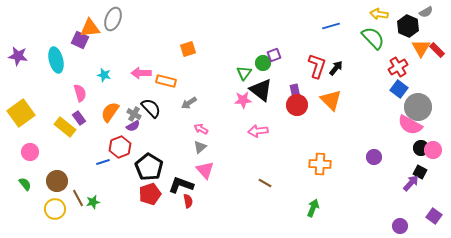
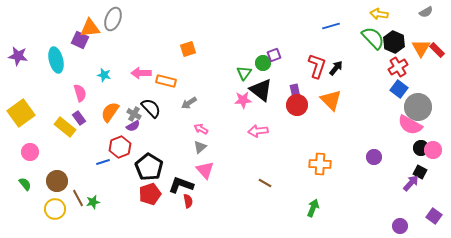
black hexagon at (408, 26): moved 14 px left, 16 px down
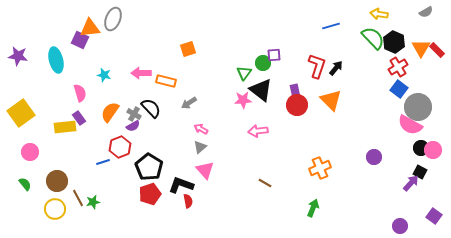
purple square at (274, 55): rotated 16 degrees clockwise
yellow rectangle at (65, 127): rotated 45 degrees counterclockwise
orange cross at (320, 164): moved 4 px down; rotated 25 degrees counterclockwise
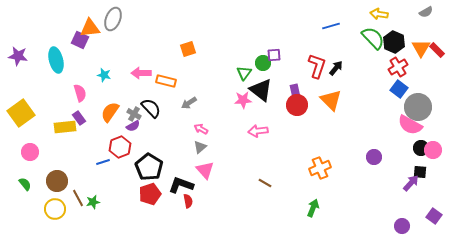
black square at (420, 172): rotated 24 degrees counterclockwise
purple circle at (400, 226): moved 2 px right
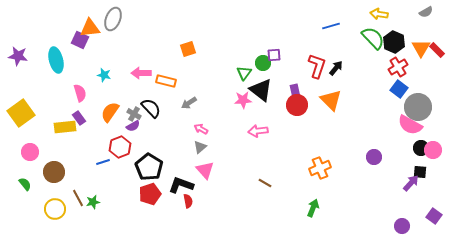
brown circle at (57, 181): moved 3 px left, 9 px up
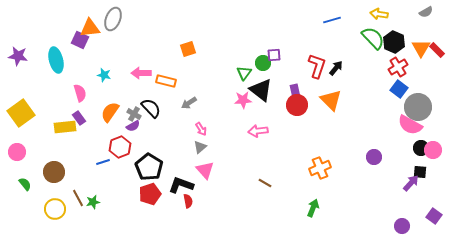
blue line at (331, 26): moved 1 px right, 6 px up
pink arrow at (201, 129): rotated 152 degrees counterclockwise
pink circle at (30, 152): moved 13 px left
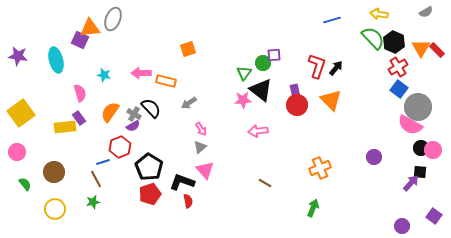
black L-shape at (181, 185): moved 1 px right, 3 px up
brown line at (78, 198): moved 18 px right, 19 px up
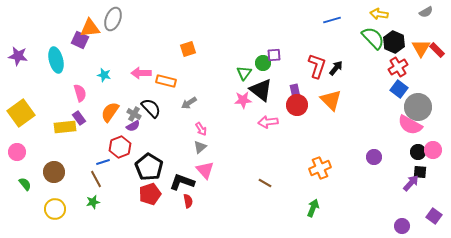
pink arrow at (258, 131): moved 10 px right, 9 px up
black circle at (421, 148): moved 3 px left, 4 px down
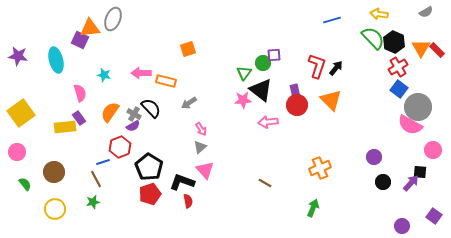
black circle at (418, 152): moved 35 px left, 30 px down
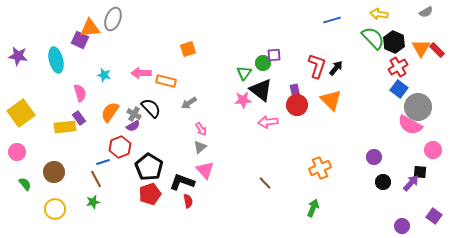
brown line at (265, 183): rotated 16 degrees clockwise
